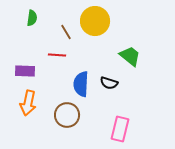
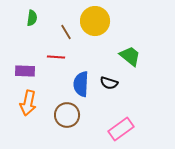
red line: moved 1 px left, 2 px down
pink rectangle: moved 1 px right; rotated 40 degrees clockwise
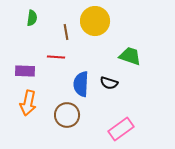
brown line: rotated 21 degrees clockwise
green trapezoid: rotated 20 degrees counterclockwise
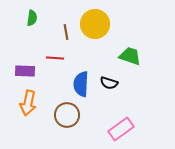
yellow circle: moved 3 px down
red line: moved 1 px left, 1 px down
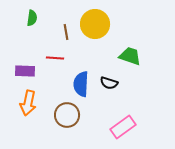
pink rectangle: moved 2 px right, 2 px up
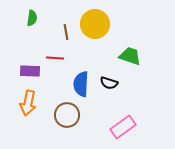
purple rectangle: moved 5 px right
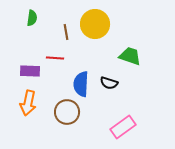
brown circle: moved 3 px up
